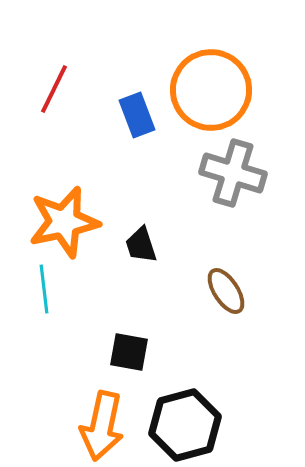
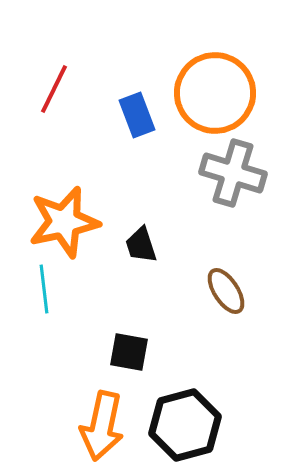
orange circle: moved 4 px right, 3 px down
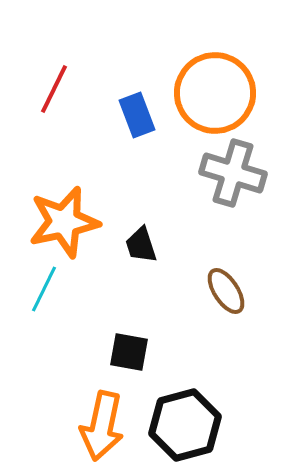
cyan line: rotated 33 degrees clockwise
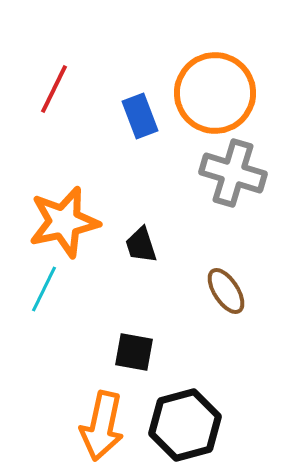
blue rectangle: moved 3 px right, 1 px down
black square: moved 5 px right
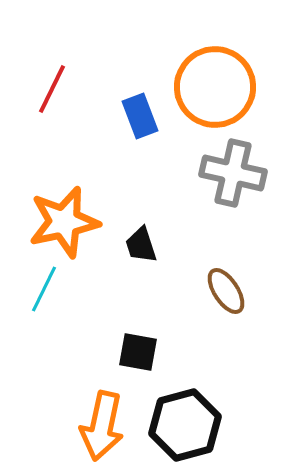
red line: moved 2 px left
orange circle: moved 6 px up
gray cross: rotated 4 degrees counterclockwise
black square: moved 4 px right
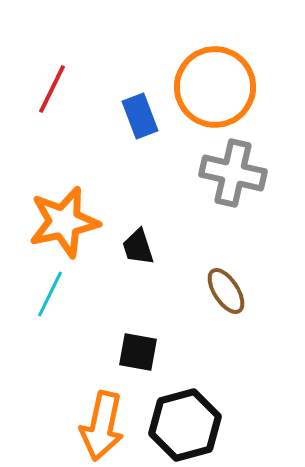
black trapezoid: moved 3 px left, 2 px down
cyan line: moved 6 px right, 5 px down
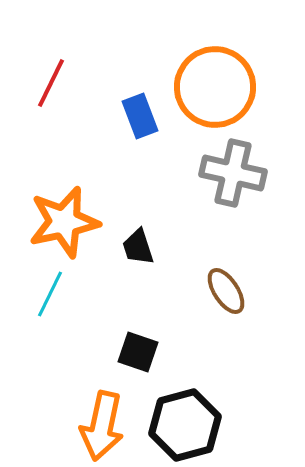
red line: moved 1 px left, 6 px up
black square: rotated 9 degrees clockwise
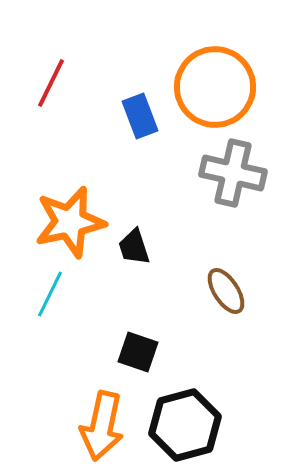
orange star: moved 6 px right
black trapezoid: moved 4 px left
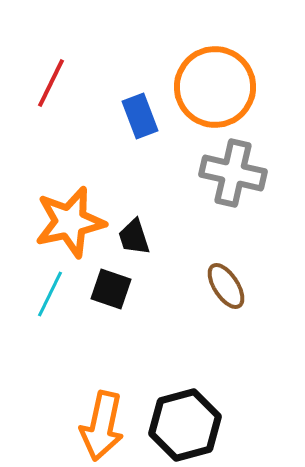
black trapezoid: moved 10 px up
brown ellipse: moved 5 px up
black square: moved 27 px left, 63 px up
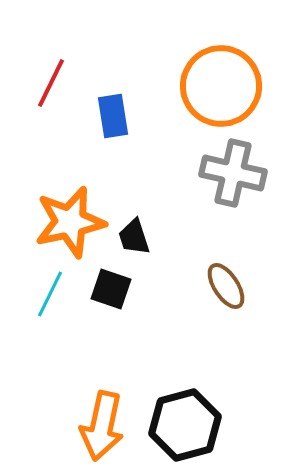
orange circle: moved 6 px right, 1 px up
blue rectangle: moved 27 px left; rotated 12 degrees clockwise
